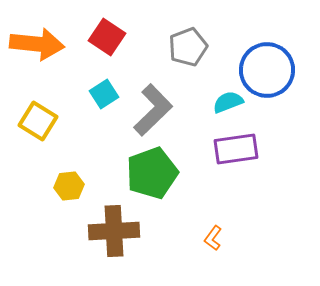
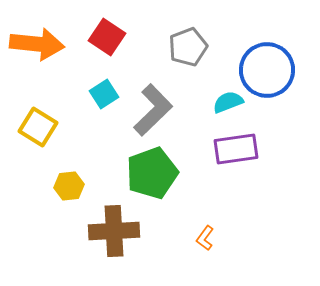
yellow square: moved 6 px down
orange L-shape: moved 8 px left
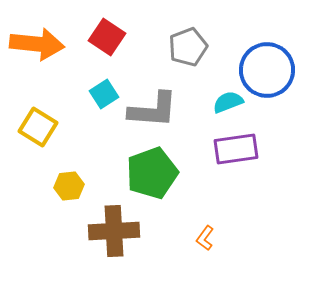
gray L-shape: rotated 48 degrees clockwise
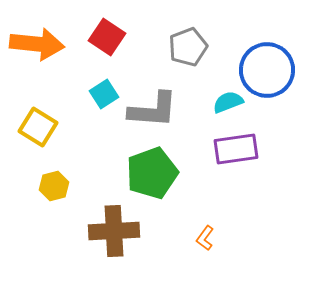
yellow hexagon: moved 15 px left; rotated 8 degrees counterclockwise
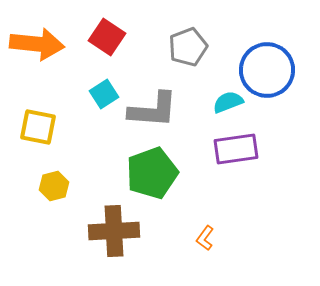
yellow square: rotated 21 degrees counterclockwise
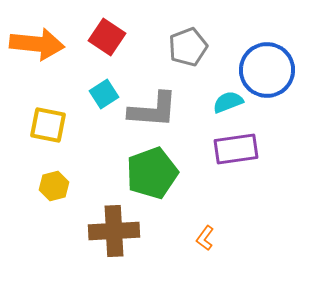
yellow square: moved 10 px right, 2 px up
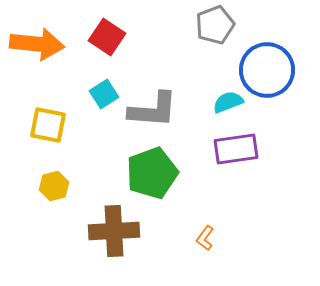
gray pentagon: moved 27 px right, 22 px up
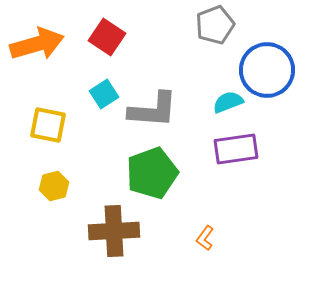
orange arrow: rotated 22 degrees counterclockwise
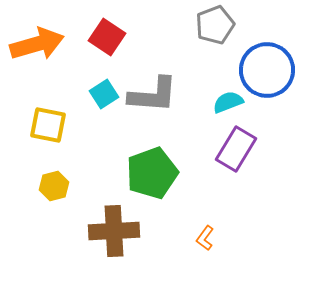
gray L-shape: moved 15 px up
purple rectangle: rotated 51 degrees counterclockwise
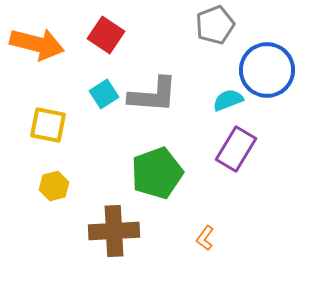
red square: moved 1 px left, 2 px up
orange arrow: rotated 30 degrees clockwise
cyan semicircle: moved 2 px up
green pentagon: moved 5 px right
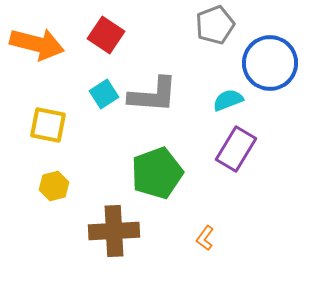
blue circle: moved 3 px right, 7 px up
